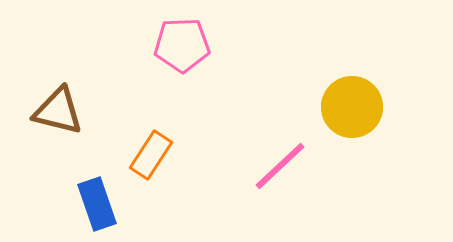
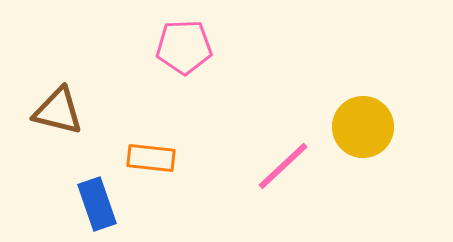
pink pentagon: moved 2 px right, 2 px down
yellow circle: moved 11 px right, 20 px down
orange rectangle: moved 3 px down; rotated 63 degrees clockwise
pink line: moved 3 px right
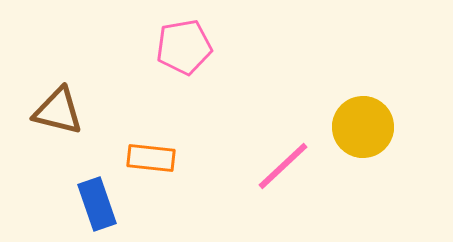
pink pentagon: rotated 8 degrees counterclockwise
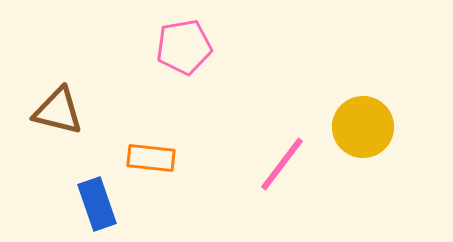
pink line: moved 1 px left, 2 px up; rotated 10 degrees counterclockwise
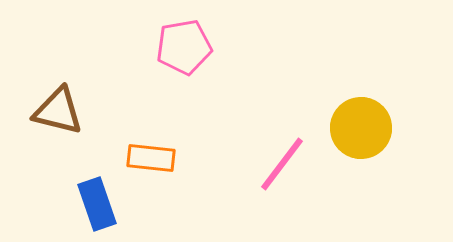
yellow circle: moved 2 px left, 1 px down
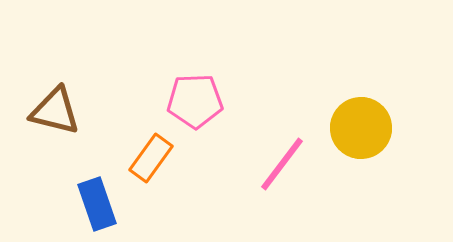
pink pentagon: moved 11 px right, 54 px down; rotated 8 degrees clockwise
brown triangle: moved 3 px left
orange rectangle: rotated 60 degrees counterclockwise
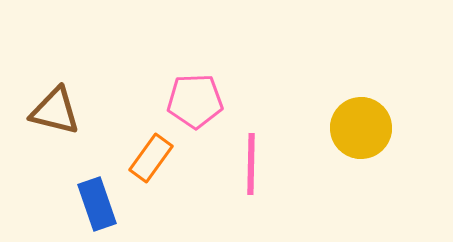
pink line: moved 31 px left; rotated 36 degrees counterclockwise
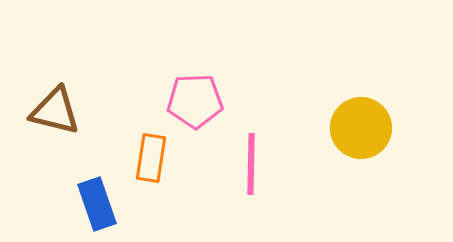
orange rectangle: rotated 27 degrees counterclockwise
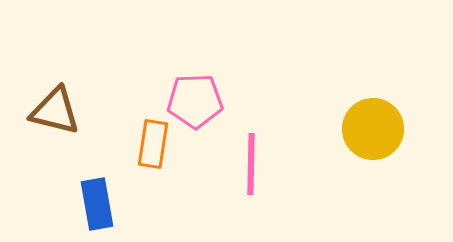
yellow circle: moved 12 px right, 1 px down
orange rectangle: moved 2 px right, 14 px up
blue rectangle: rotated 9 degrees clockwise
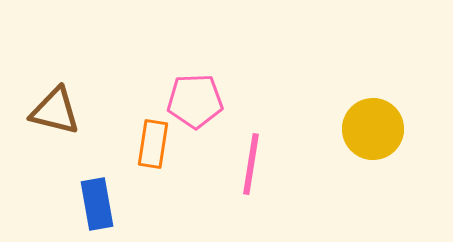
pink line: rotated 8 degrees clockwise
